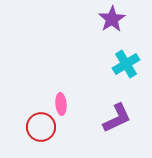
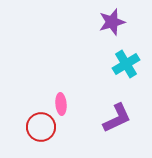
purple star: moved 3 px down; rotated 16 degrees clockwise
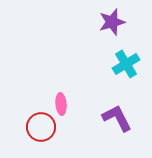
purple L-shape: rotated 92 degrees counterclockwise
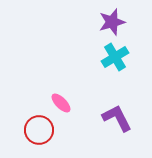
cyan cross: moved 11 px left, 7 px up
pink ellipse: moved 1 px up; rotated 40 degrees counterclockwise
red circle: moved 2 px left, 3 px down
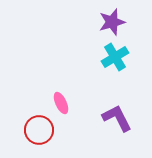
pink ellipse: rotated 20 degrees clockwise
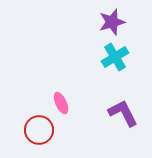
purple L-shape: moved 6 px right, 5 px up
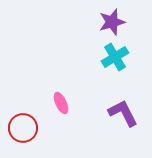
red circle: moved 16 px left, 2 px up
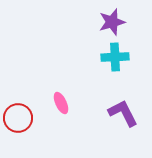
cyan cross: rotated 28 degrees clockwise
red circle: moved 5 px left, 10 px up
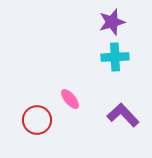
pink ellipse: moved 9 px right, 4 px up; rotated 15 degrees counterclockwise
purple L-shape: moved 2 px down; rotated 16 degrees counterclockwise
red circle: moved 19 px right, 2 px down
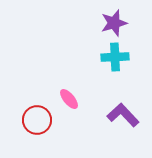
purple star: moved 2 px right, 1 px down
pink ellipse: moved 1 px left
